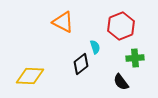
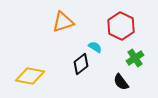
orange triangle: rotated 45 degrees counterclockwise
red hexagon: rotated 12 degrees counterclockwise
cyan semicircle: rotated 40 degrees counterclockwise
green cross: rotated 30 degrees counterclockwise
yellow diamond: rotated 8 degrees clockwise
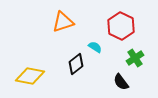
black diamond: moved 5 px left
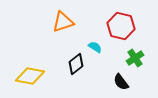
red hexagon: rotated 12 degrees counterclockwise
